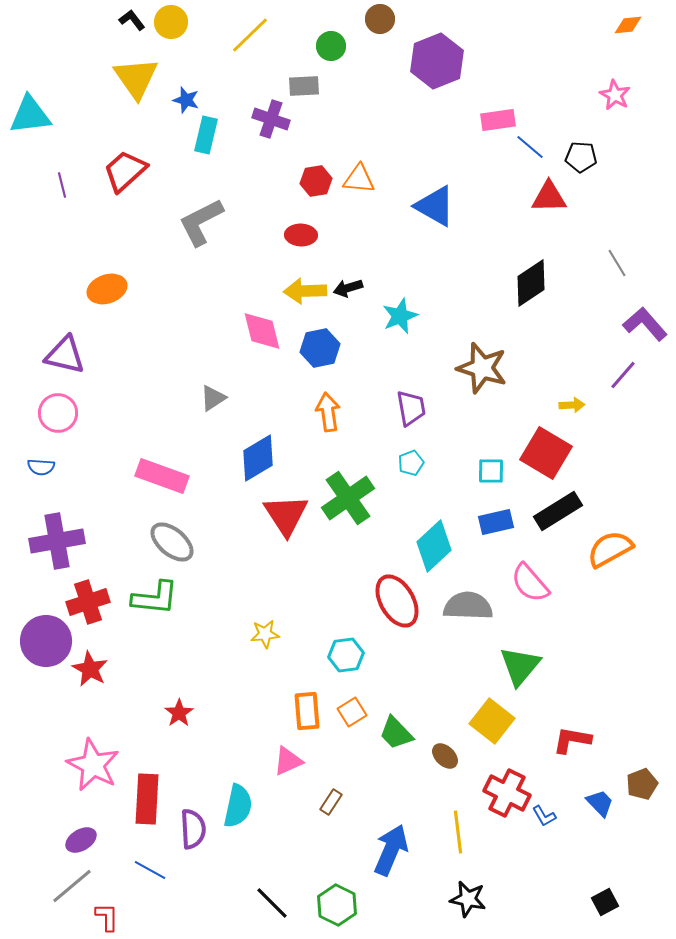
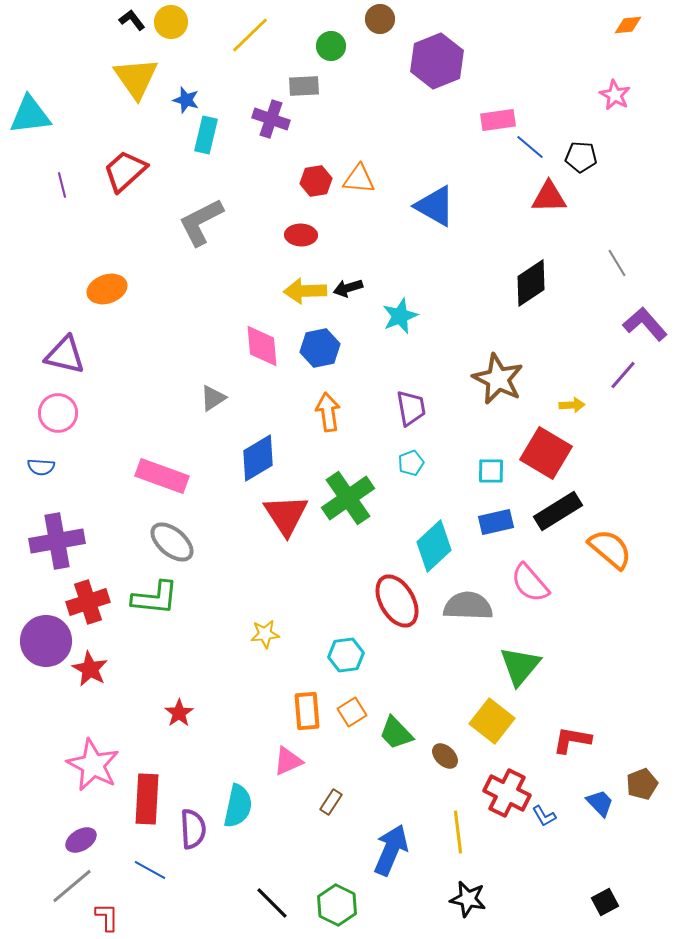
pink diamond at (262, 331): moved 15 px down; rotated 9 degrees clockwise
brown star at (482, 368): moved 16 px right, 11 px down; rotated 9 degrees clockwise
orange semicircle at (610, 549): rotated 69 degrees clockwise
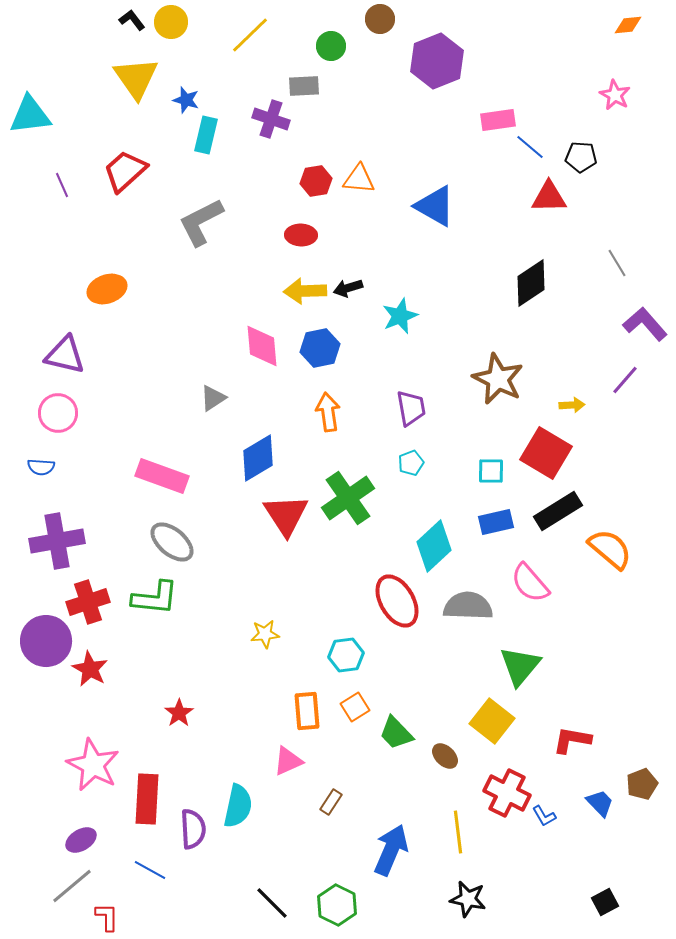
purple line at (62, 185): rotated 10 degrees counterclockwise
purple line at (623, 375): moved 2 px right, 5 px down
orange square at (352, 712): moved 3 px right, 5 px up
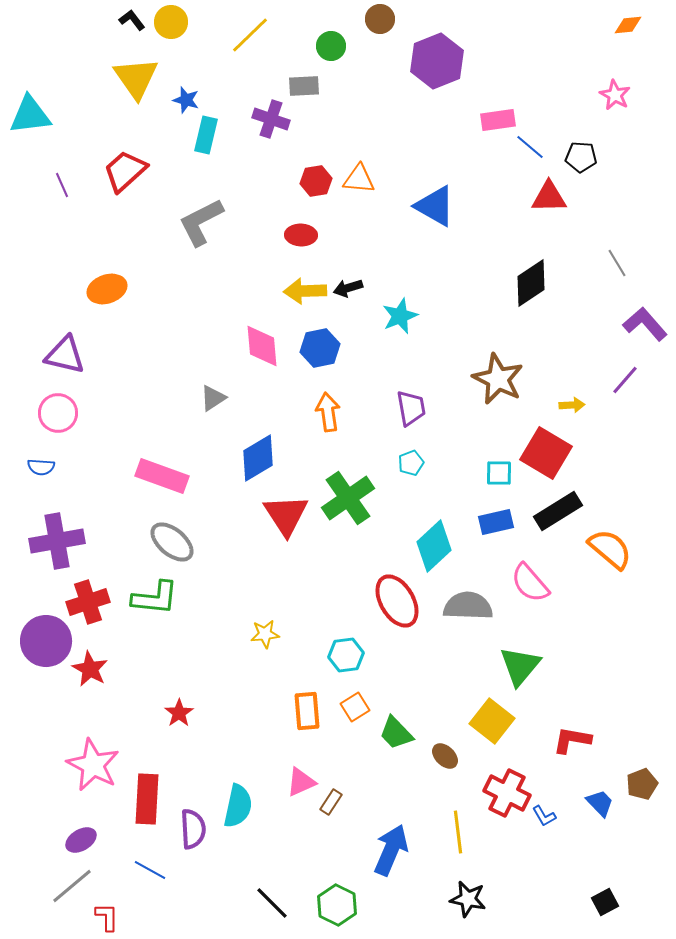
cyan square at (491, 471): moved 8 px right, 2 px down
pink triangle at (288, 761): moved 13 px right, 21 px down
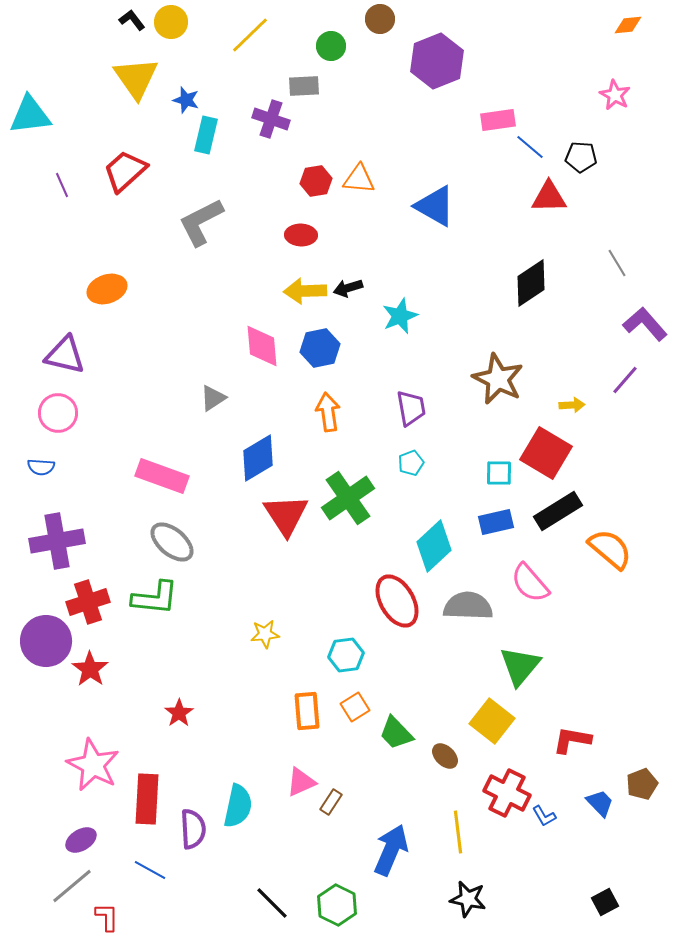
red star at (90, 669): rotated 6 degrees clockwise
